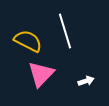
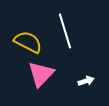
yellow semicircle: moved 1 px down
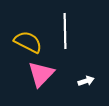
white line: rotated 16 degrees clockwise
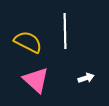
pink triangle: moved 5 px left, 6 px down; rotated 32 degrees counterclockwise
white arrow: moved 3 px up
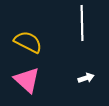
white line: moved 17 px right, 8 px up
pink triangle: moved 9 px left
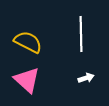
white line: moved 1 px left, 11 px down
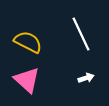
white line: rotated 24 degrees counterclockwise
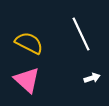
yellow semicircle: moved 1 px right, 1 px down
white arrow: moved 6 px right
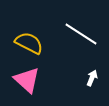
white line: rotated 32 degrees counterclockwise
white arrow: rotated 49 degrees counterclockwise
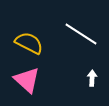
white arrow: rotated 21 degrees counterclockwise
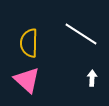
yellow semicircle: rotated 116 degrees counterclockwise
